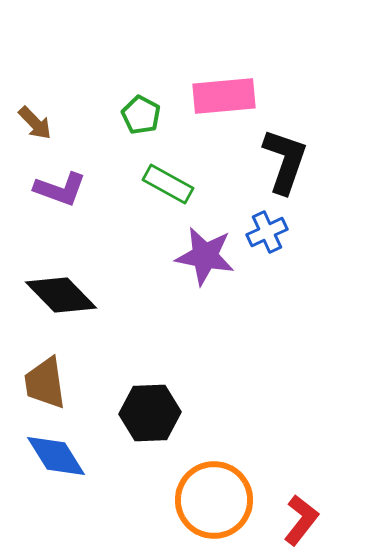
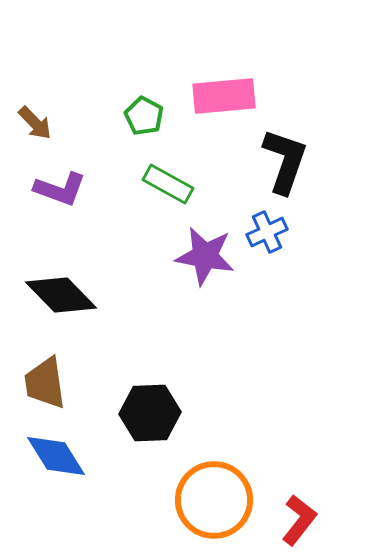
green pentagon: moved 3 px right, 1 px down
red L-shape: moved 2 px left
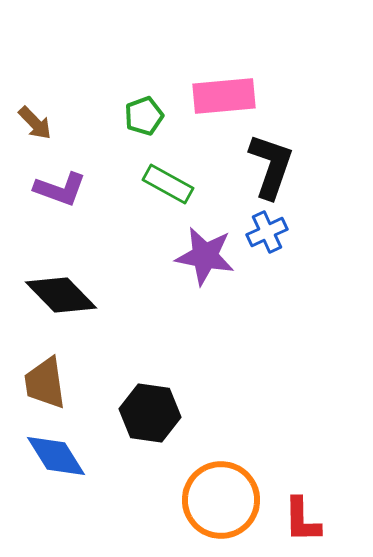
green pentagon: rotated 24 degrees clockwise
black L-shape: moved 14 px left, 5 px down
black hexagon: rotated 10 degrees clockwise
orange circle: moved 7 px right
red L-shape: moved 3 px right; rotated 141 degrees clockwise
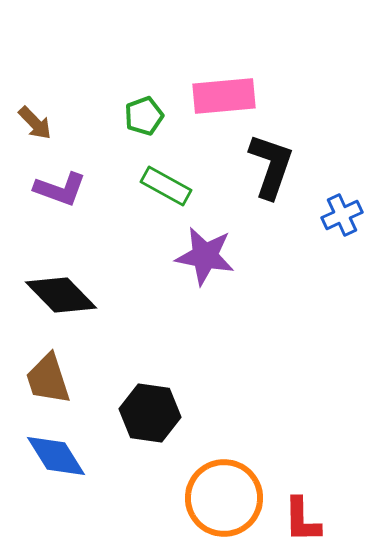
green rectangle: moved 2 px left, 2 px down
blue cross: moved 75 px right, 17 px up
brown trapezoid: moved 3 px right, 4 px up; rotated 10 degrees counterclockwise
orange circle: moved 3 px right, 2 px up
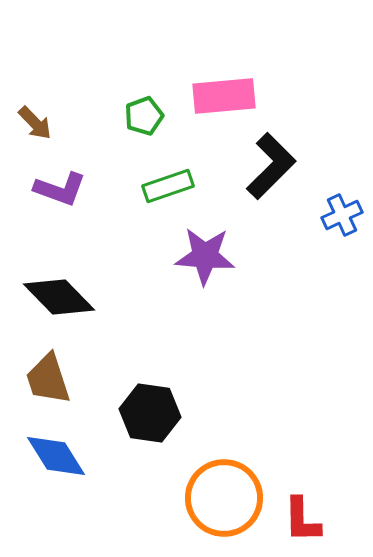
black L-shape: rotated 26 degrees clockwise
green rectangle: moved 2 px right; rotated 48 degrees counterclockwise
purple star: rotated 6 degrees counterclockwise
black diamond: moved 2 px left, 2 px down
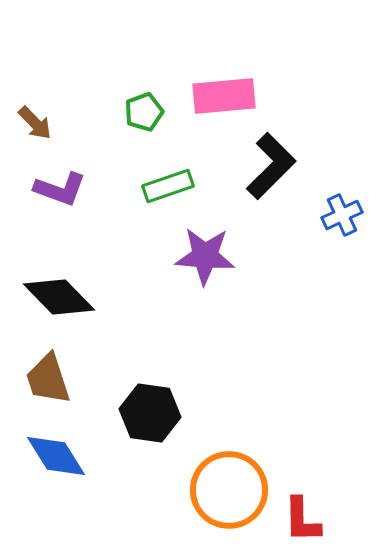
green pentagon: moved 4 px up
orange circle: moved 5 px right, 8 px up
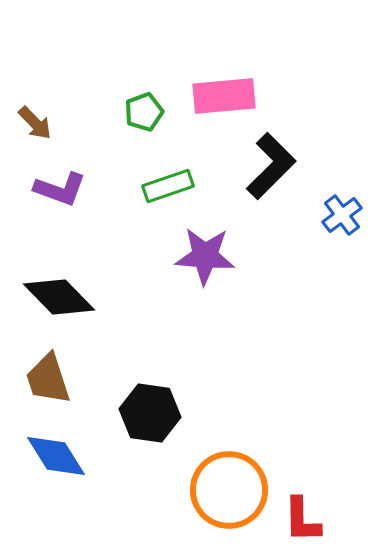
blue cross: rotated 12 degrees counterclockwise
